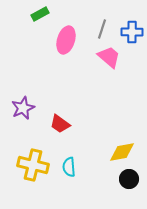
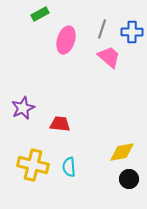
red trapezoid: rotated 150 degrees clockwise
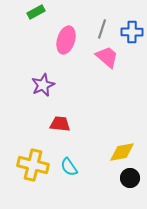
green rectangle: moved 4 px left, 2 px up
pink trapezoid: moved 2 px left
purple star: moved 20 px right, 23 px up
cyan semicircle: rotated 30 degrees counterclockwise
black circle: moved 1 px right, 1 px up
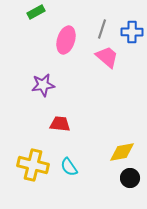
purple star: rotated 15 degrees clockwise
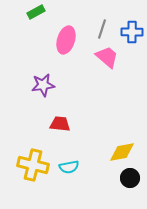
cyan semicircle: rotated 66 degrees counterclockwise
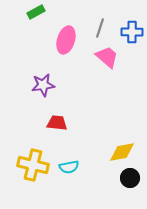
gray line: moved 2 px left, 1 px up
red trapezoid: moved 3 px left, 1 px up
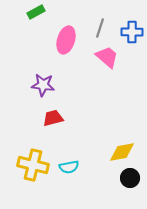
purple star: rotated 15 degrees clockwise
red trapezoid: moved 4 px left, 5 px up; rotated 20 degrees counterclockwise
